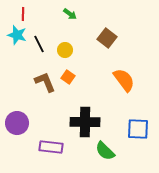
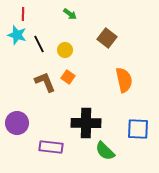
orange semicircle: rotated 25 degrees clockwise
black cross: moved 1 px right, 1 px down
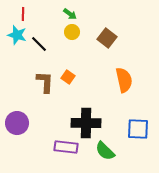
black line: rotated 18 degrees counterclockwise
yellow circle: moved 7 px right, 18 px up
brown L-shape: rotated 25 degrees clockwise
purple rectangle: moved 15 px right
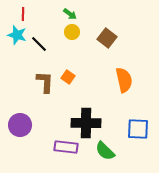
purple circle: moved 3 px right, 2 px down
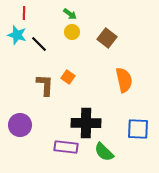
red line: moved 1 px right, 1 px up
brown L-shape: moved 3 px down
green semicircle: moved 1 px left, 1 px down
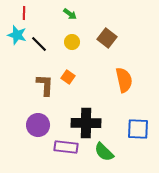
yellow circle: moved 10 px down
purple circle: moved 18 px right
